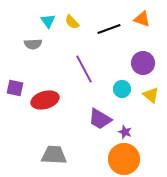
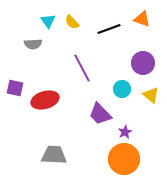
purple line: moved 2 px left, 1 px up
purple trapezoid: moved 5 px up; rotated 15 degrees clockwise
purple star: rotated 24 degrees clockwise
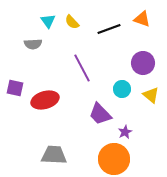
orange circle: moved 10 px left
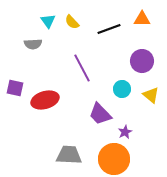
orange triangle: rotated 18 degrees counterclockwise
purple circle: moved 1 px left, 2 px up
gray trapezoid: moved 15 px right
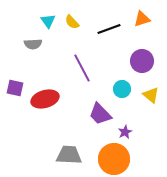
orange triangle: rotated 18 degrees counterclockwise
red ellipse: moved 1 px up
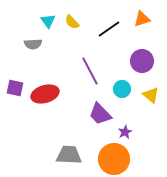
black line: rotated 15 degrees counterclockwise
purple line: moved 8 px right, 3 px down
red ellipse: moved 5 px up
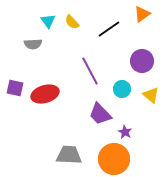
orange triangle: moved 5 px up; rotated 18 degrees counterclockwise
purple star: rotated 16 degrees counterclockwise
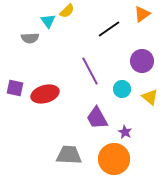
yellow semicircle: moved 5 px left, 11 px up; rotated 91 degrees counterclockwise
gray semicircle: moved 3 px left, 6 px up
yellow triangle: moved 1 px left, 2 px down
purple trapezoid: moved 3 px left, 4 px down; rotated 15 degrees clockwise
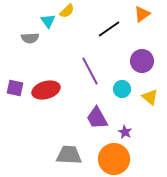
red ellipse: moved 1 px right, 4 px up
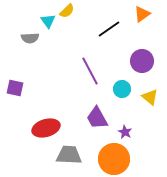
red ellipse: moved 38 px down
